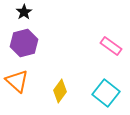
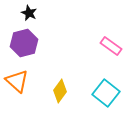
black star: moved 5 px right, 1 px down; rotated 14 degrees counterclockwise
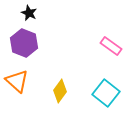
purple hexagon: rotated 24 degrees counterclockwise
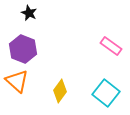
purple hexagon: moved 1 px left, 6 px down
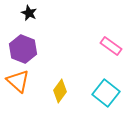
orange triangle: moved 1 px right
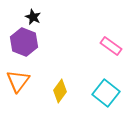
black star: moved 4 px right, 4 px down
purple hexagon: moved 1 px right, 7 px up
orange triangle: rotated 25 degrees clockwise
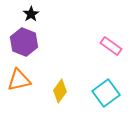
black star: moved 2 px left, 3 px up; rotated 14 degrees clockwise
orange triangle: moved 1 px right, 1 px up; rotated 40 degrees clockwise
cyan square: rotated 16 degrees clockwise
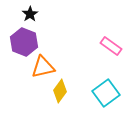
black star: moved 1 px left
orange triangle: moved 24 px right, 13 px up
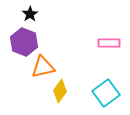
pink rectangle: moved 2 px left, 3 px up; rotated 35 degrees counterclockwise
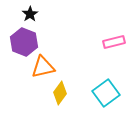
pink rectangle: moved 5 px right, 1 px up; rotated 15 degrees counterclockwise
yellow diamond: moved 2 px down
